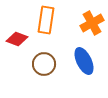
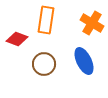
orange cross: rotated 30 degrees counterclockwise
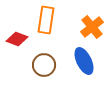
orange cross: moved 4 px down; rotated 20 degrees clockwise
brown circle: moved 1 px down
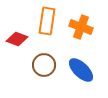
orange rectangle: moved 1 px right, 1 px down
orange cross: moved 11 px left; rotated 30 degrees counterclockwise
blue ellipse: moved 3 px left, 9 px down; rotated 20 degrees counterclockwise
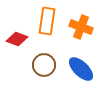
blue ellipse: moved 1 px up
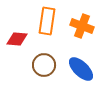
orange cross: moved 1 px right, 1 px up
red diamond: rotated 15 degrees counterclockwise
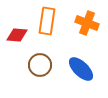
orange cross: moved 5 px right, 3 px up
red diamond: moved 4 px up
brown circle: moved 4 px left
